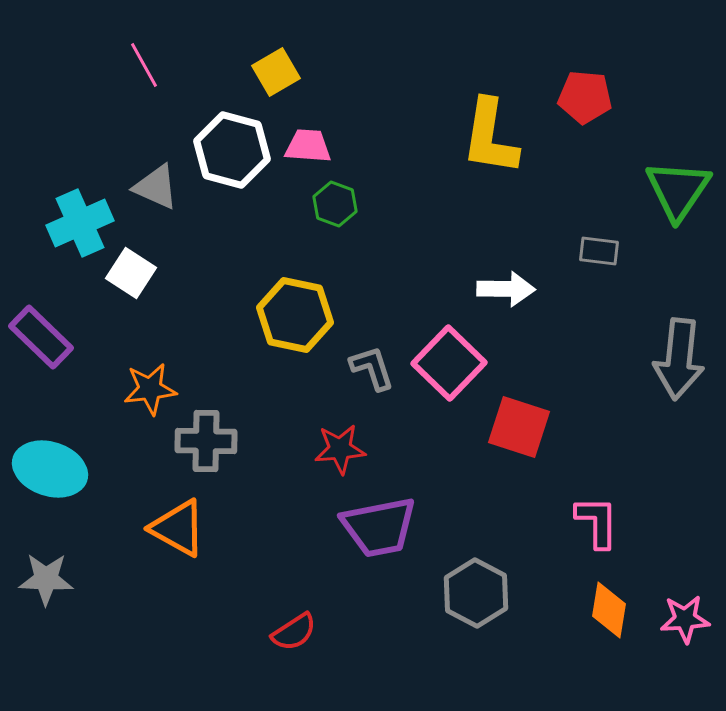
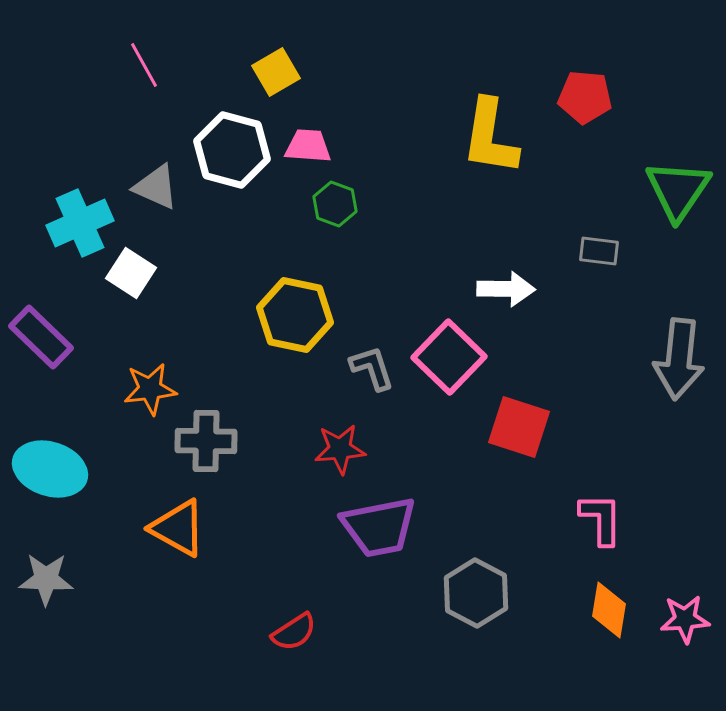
pink square: moved 6 px up
pink L-shape: moved 4 px right, 3 px up
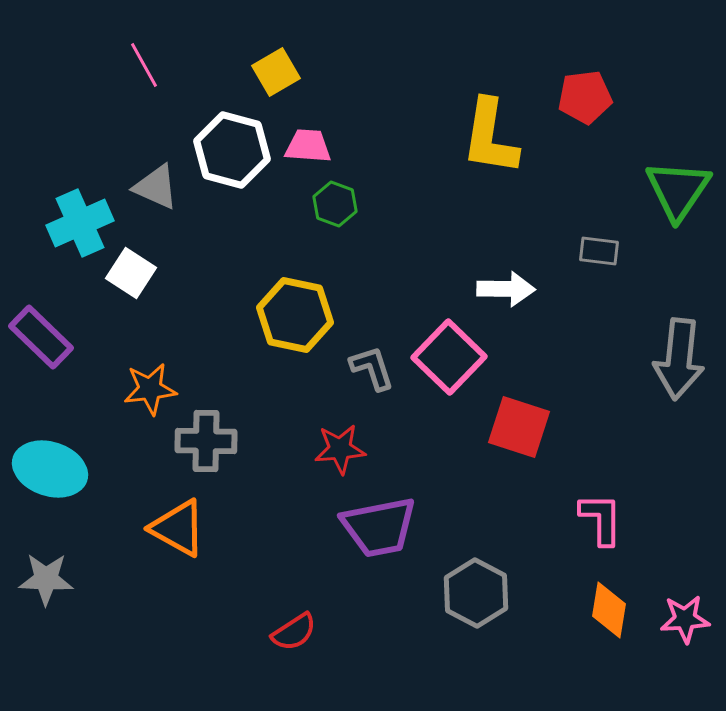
red pentagon: rotated 12 degrees counterclockwise
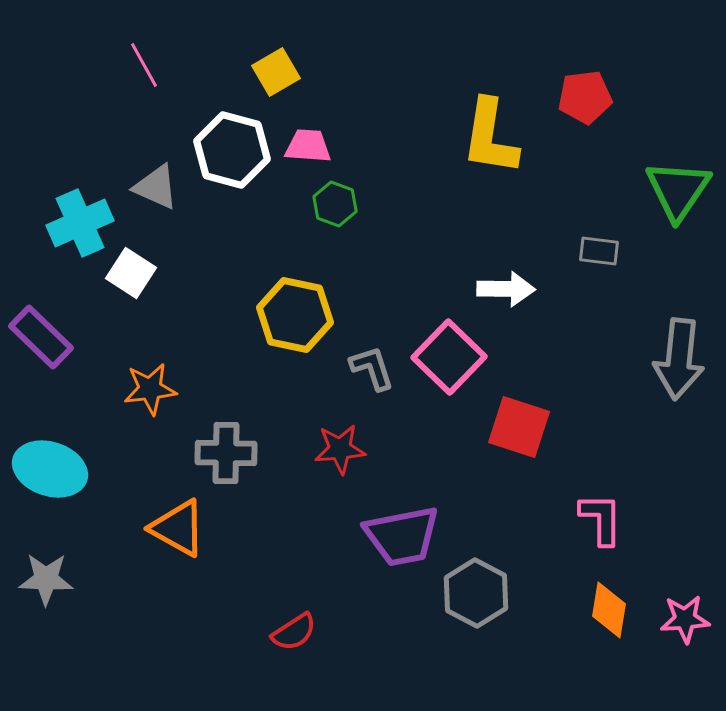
gray cross: moved 20 px right, 12 px down
purple trapezoid: moved 23 px right, 9 px down
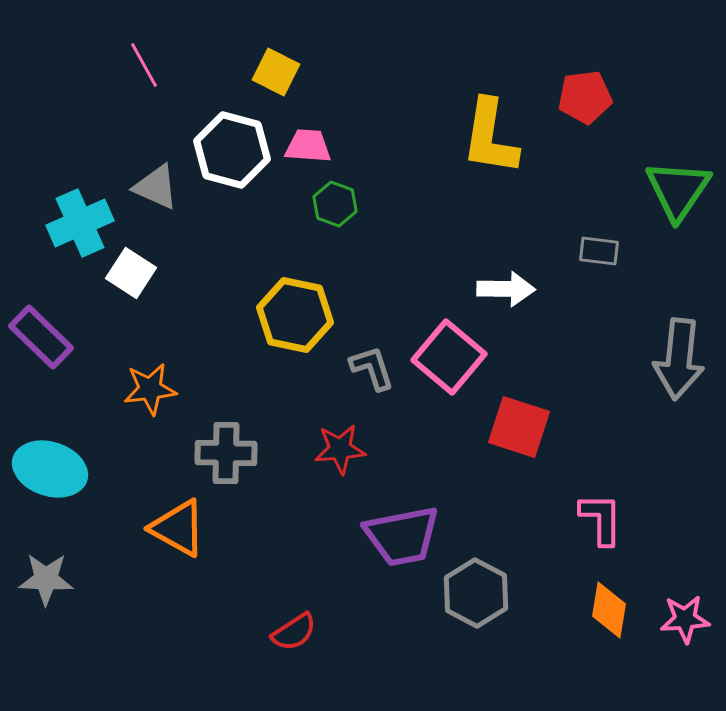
yellow square: rotated 33 degrees counterclockwise
pink square: rotated 4 degrees counterclockwise
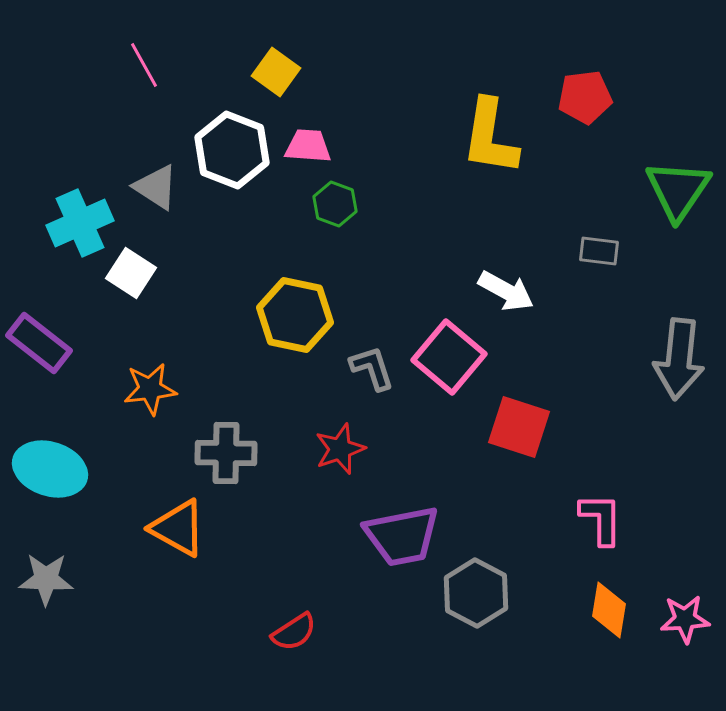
yellow square: rotated 9 degrees clockwise
white hexagon: rotated 6 degrees clockwise
gray triangle: rotated 9 degrees clockwise
white arrow: moved 2 px down; rotated 28 degrees clockwise
purple rectangle: moved 2 px left, 6 px down; rotated 6 degrees counterclockwise
red star: rotated 15 degrees counterclockwise
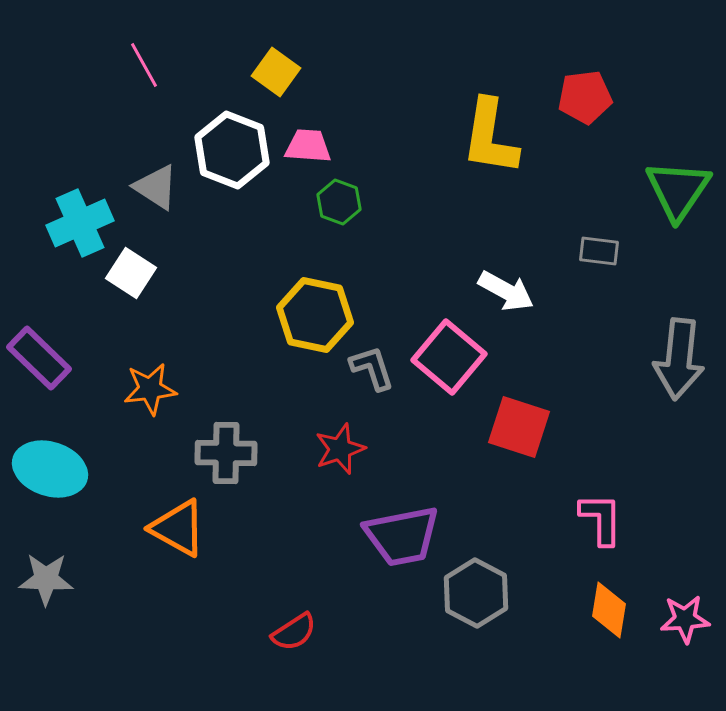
green hexagon: moved 4 px right, 2 px up
yellow hexagon: moved 20 px right
purple rectangle: moved 15 px down; rotated 6 degrees clockwise
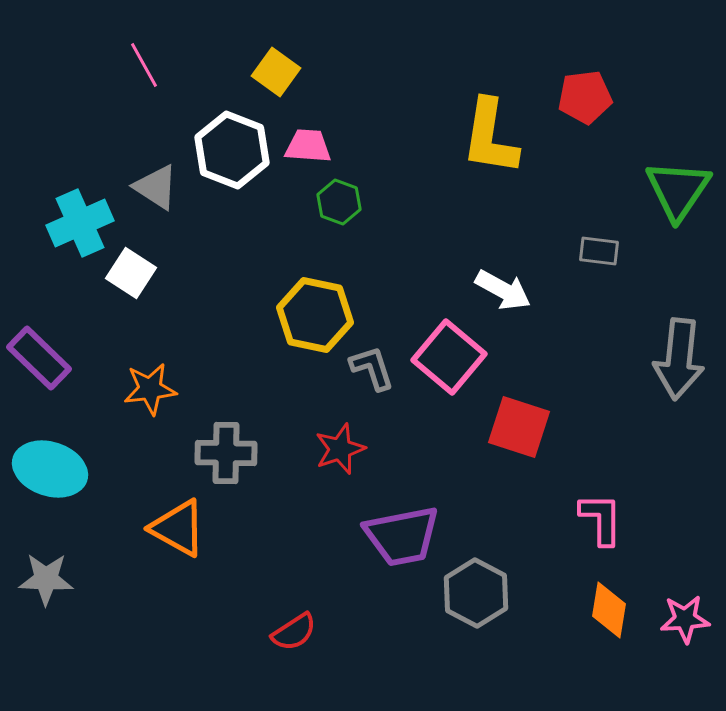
white arrow: moved 3 px left, 1 px up
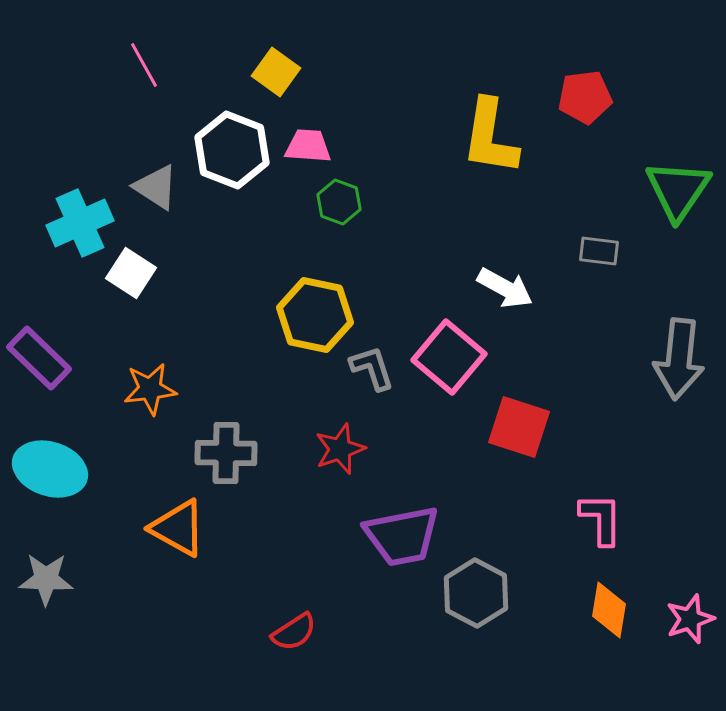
white arrow: moved 2 px right, 2 px up
pink star: moved 5 px right; rotated 15 degrees counterclockwise
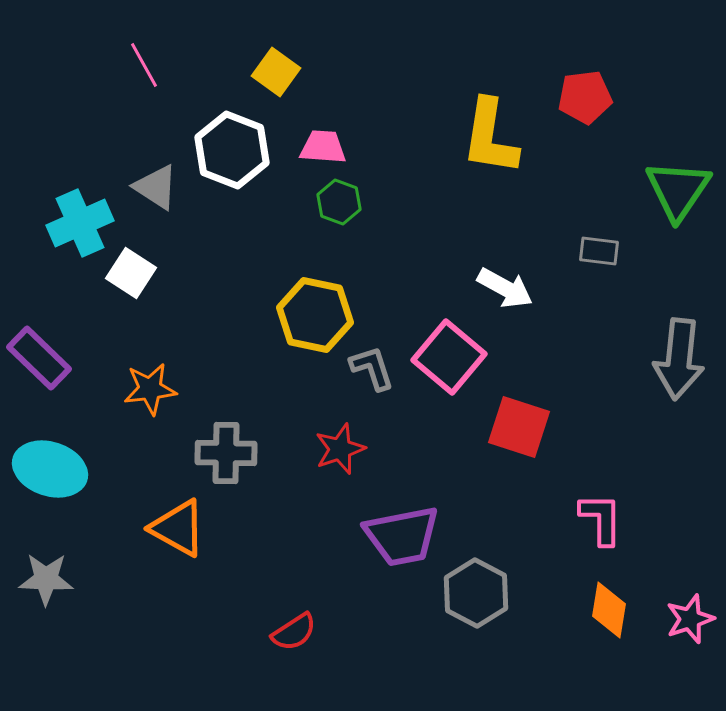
pink trapezoid: moved 15 px right, 1 px down
